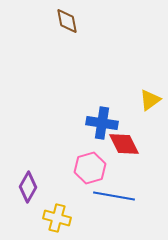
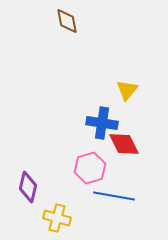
yellow triangle: moved 23 px left, 10 px up; rotated 15 degrees counterclockwise
purple diamond: rotated 16 degrees counterclockwise
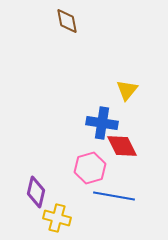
red diamond: moved 2 px left, 2 px down
purple diamond: moved 8 px right, 5 px down
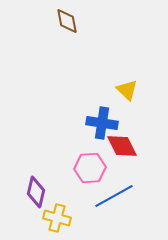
yellow triangle: rotated 25 degrees counterclockwise
pink hexagon: rotated 12 degrees clockwise
blue line: rotated 39 degrees counterclockwise
